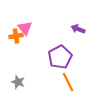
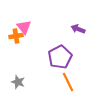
pink triangle: moved 1 px left, 1 px up
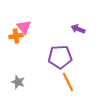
purple pentagon: rotated 25 degrees clockwise
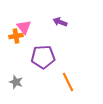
purple arrow: moved 18 px left, 7 px up
purple pentagon: moved 17 px left
gray star: moved 2 px left
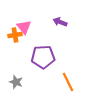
orange cross: moved 1 px left, 1 px up
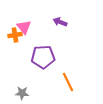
gray star: moved 6 px right, 11 px down; rotated 16 degrees counterclockwise
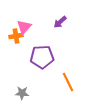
purple arrow: rotated 64 degrees counterclockwise
pink triangle: rotated 21 degrees clockwise
orange cross: moved 1 px right, 1 px down
purple pentagon: moved 1 px left
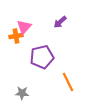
purple pentagon: rotated 10 degrees counterclockwise
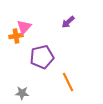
purple arrow: moved 8 px right
